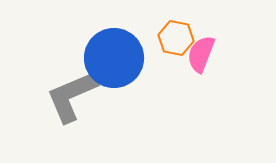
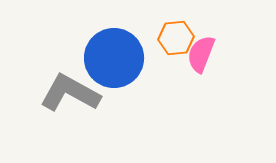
orange hexagon: rotated 16 degrees counterclockwise
gray L-shape: moved 2 px left, 3 px up; rotated 52 degrees clockwise
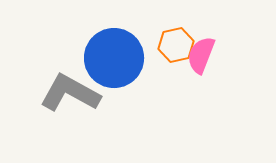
orange hexagon: moved 7 px down; rotated 8 degrees counterclockwise
pink semicircle: moved 1 px down
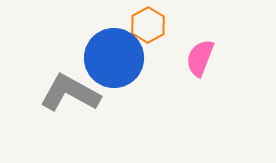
orange hexagon: moved 28 px left, 20 px up; rotated 16 degrees counterclockwise
pink semicircle: moved 1 px left, 3 px down
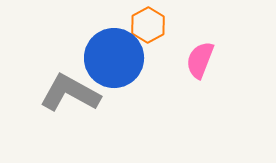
pink semicircle: moved 2 px down
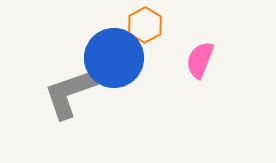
orange hexagon: moved 3 px left
gray L-shape: rotated 48 degrees counterclockwise
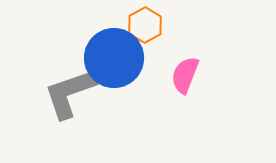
pink semicircle: moved 15 px left, 15 px down
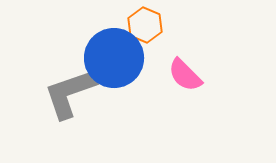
orange hexagon: rotated 8 degrees counterclockwise
pink semicircle: rotated 66 degrees counterclockwise
